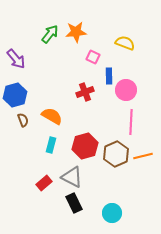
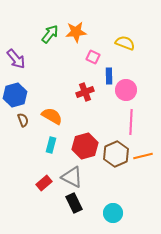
cyan circle: moved 1 px right
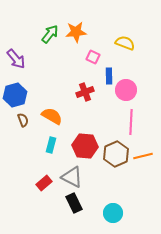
red hexagon: rotated 20 degrees clockwise
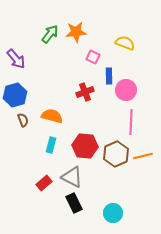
orange semicircle: rotated 15 degrees counterclockwise
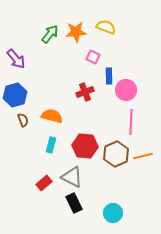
yellow semicircle: moved 19 px left, 16 px up
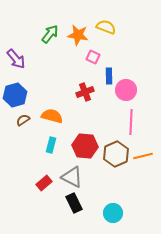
orange star: moved 2 px right, 3 px down; rotated 15 degrees clockwise
brown semicircle: rotated 104 degrees counterclockwise
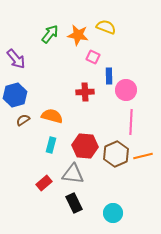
red cross: rotated 18 degrees clockwise
gray triangle: moved 1 px right, 3 px up; rotated 20 degrees counterclockwise
